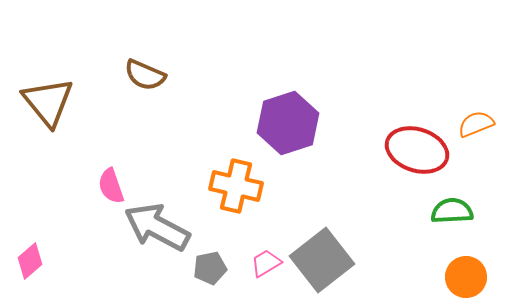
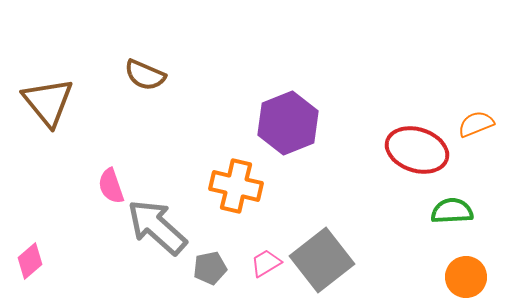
purple hexagon: rotated 4 degrees counterclockwise
gray arrow: rotated 14 degrees clockwise
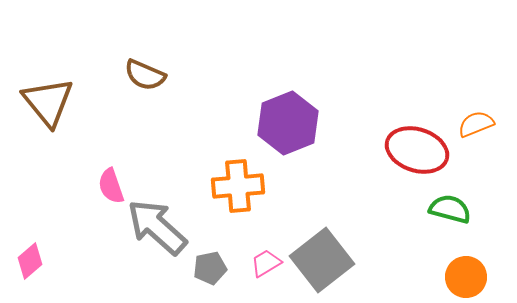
orange cross: moved 2 px right; rotated 18 degrees counterclockwise
green semicircle: moved 2 px left, 2 px up; rotated 18 degrees clockwise
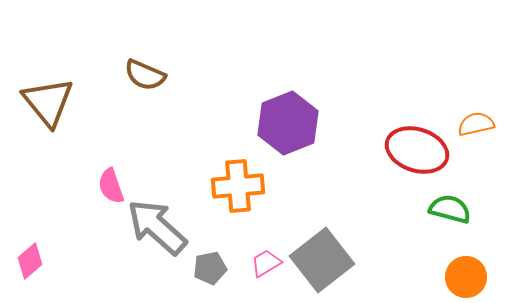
orange semicircle: rotated 9 degrees clockwise
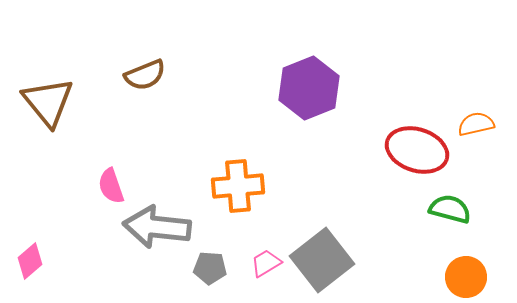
brown semicircle: rotated 45 degrees counterclockwise
purple hexagon: moved 21 px right, 35 px up
gray arrow: rotated 36 degrees counterclockwise
gray pentagon: rotated 16 degrees clockwise
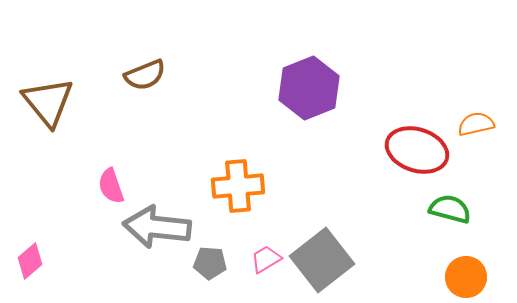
pink trapezoid: moved 4 px up
gray pentagon: moved 5 px up
